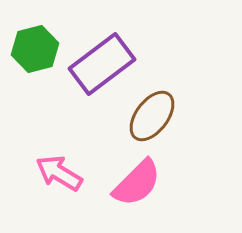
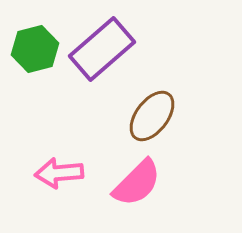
purple rectangle: moved 15 px up; rotated 4 degrees counterclockwise
pink arrow: rotated 36 degrees counterclockwise
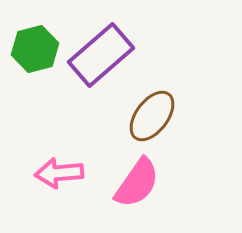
purple rectangle: moved 1 px left, 6 px down
pink semicircle: rotated 10 degrees counterclockwise
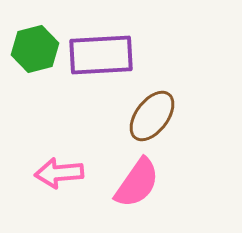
purple rectangle: rotated 38 degrees clockwise
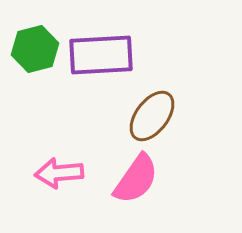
pink semicircle: moved 1 px left, 4 px up
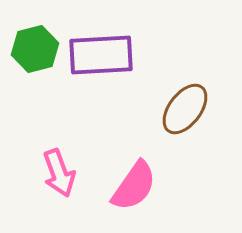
brown ellipse: moved 33 px right, 7 px up
pink arrow: rotated 105 degrees counterclockwise
pink semicircle: moved 2 px left, 7 px down
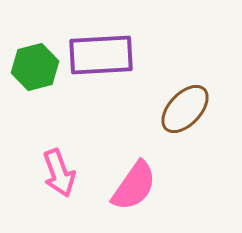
green hexagon: moved 18 px down
brown ellipse: rotated 6 degrees clockwise
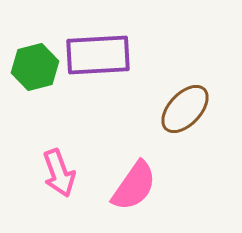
purple rectangle: moved 3 px left
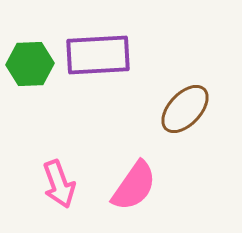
green hexagon: moved 5 px left, 3 px up; rotated 12 degrees clockwise
pink arrow: moved 11 px down
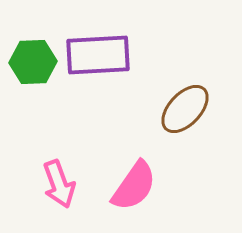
green hexagon: moved 3 px right, 2 px up
